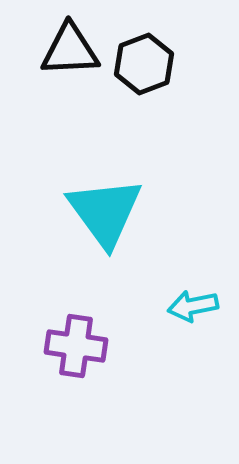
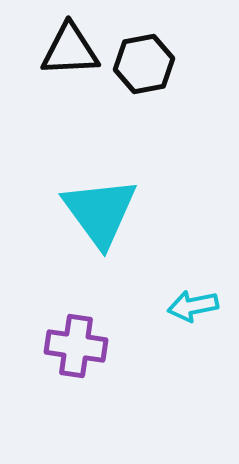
black hexagon: rotated 10 degrees clockwise
cyan triangle: moved 5 px left
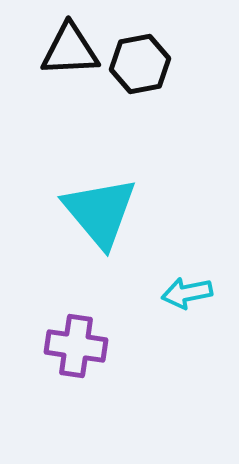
black hexagon: moved 4 px left
cyan triangle: rotated 4 degrees counterclockwise
cyan arrow: moved 6 px left, 13 px up
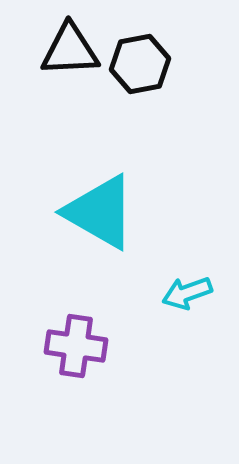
cyan triangle: rotated 20 degrees counterclockwise
cyan arrow: rotated 9 degrees counterclockwise
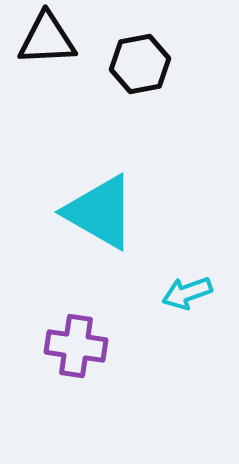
black triangle: moved 23 px left, 11 px up
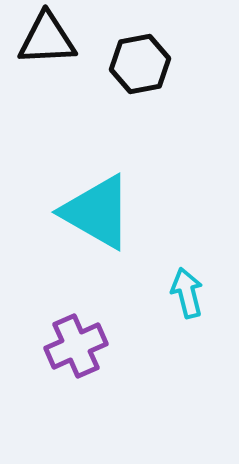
cyan triangle: moved 3 px left
cyan arrow: rotated 96 degrees clockwise
purple cross: rotated 32 degrees counterclockwise
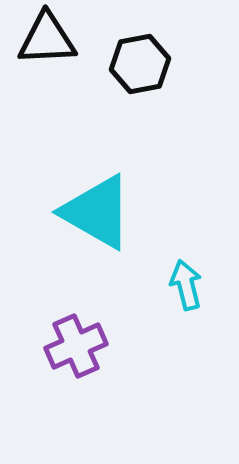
cyan arrow: moved 1 px left, 8 px up
